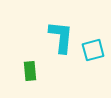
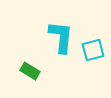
green rectangle: rotated 54 degrees counterclockwise
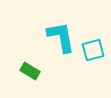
cyan L-shape: rotated 16 degrees counterclockwise
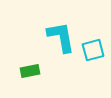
green rectangle: rotated 42 degrees counterclockwise
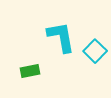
cyan square: moved 2 px right, 1 px down; rotated 30 degrees counterclockwise
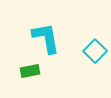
cyan L-shape: moved 15 px left, 1 px down
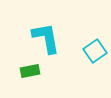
cyan square: rotated 10 degrees clockwise
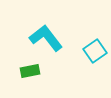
cyan L-shape: rotated 28 degrees counterclockwise
